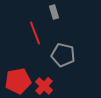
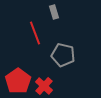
red pentagon: rotated 25 degrees counterclockwise
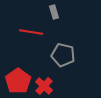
red line: moved 4 px left, 1 px up; rotated 60 degrees counterclockwise
